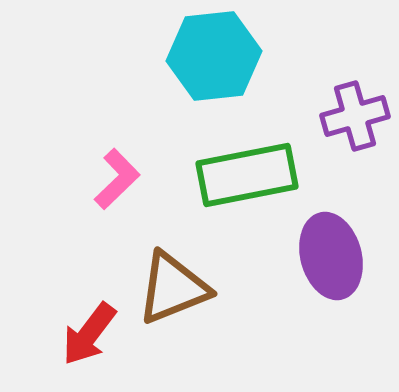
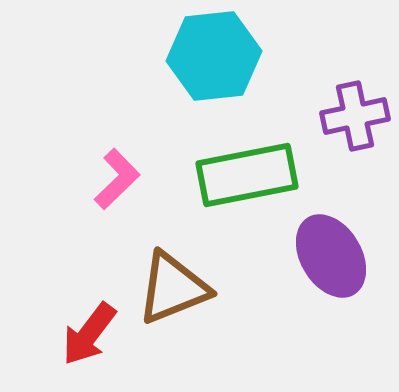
purple cross: rotated 4 degrees clockwise
purple ellipse: rotated 16 degrees counterclockwise
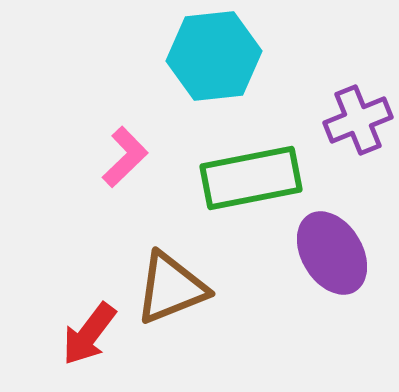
purple cross: moved 3 px right, 4 px down; rotated 10 degrees counterclockwise
green rectangle: moved 4 px right, 3 px down
pink L-shape: moved 8 px right, 22 px up
purple ellipse: moved 1 px right, 3 px up
brown triangle: moved 2 px left
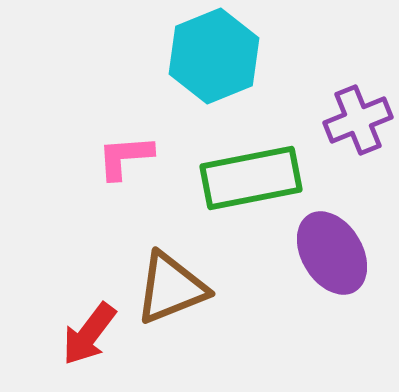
cyan hexagon: rotated 16 degrees counterclockwise
pink L-shape: rotated 140 degrees counterclockwise
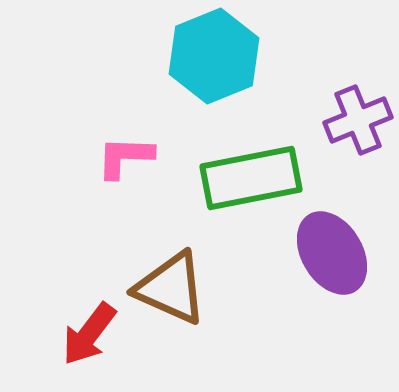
pink L-shape: rotated 6 degrees clockwise
brown triangle: rotated 46 degrees clockwise
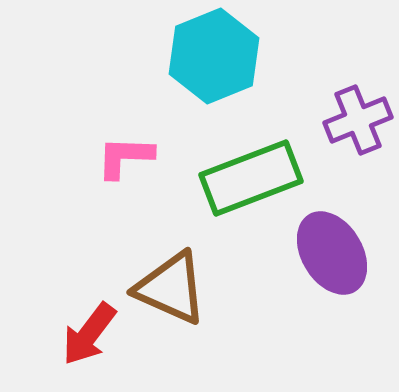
green rectangle: rotated 10 degrees counterclockwise
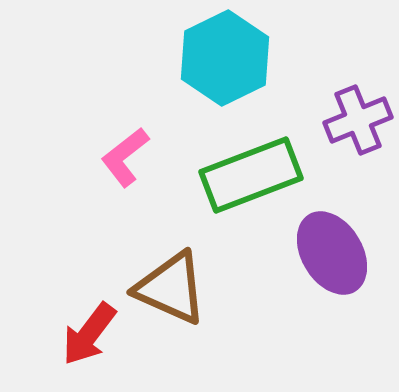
cyan hexagon: moved 11 px right, 2 px down; rotated 4 degrees counterclockwise
pink L-shape: rotated 40 degrees counterclockwise
green rectangle: moved 3 px up
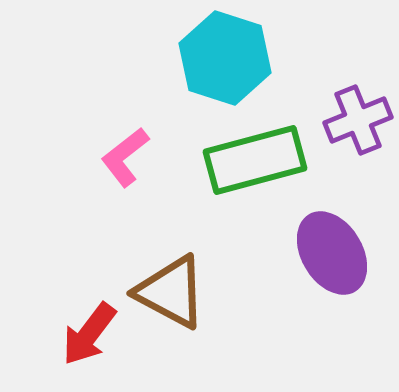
cyan hexagon: rotated 16 degrees counterclockwise
green rectangle: moved 4 px right, 15 px up; rotated 6 degrees clockwise
brown triangle: moved 4 px down; rotated 4 degrees clockwise
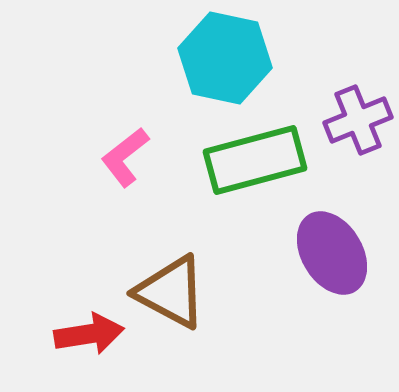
cyan hexagon: rotated 6 degrees counterclockwise
red arrow: rotated 136 degrees counterclockwise
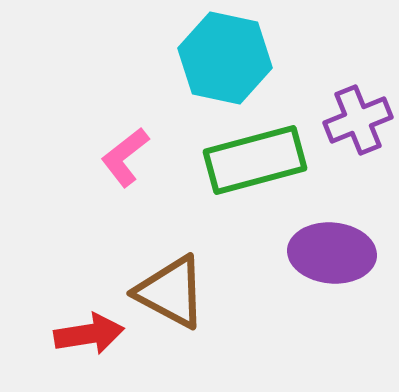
purple ellipse: rotated 54 degrees counterclockwise
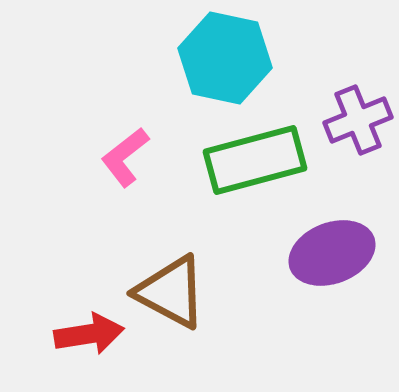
purple ellipse: rotated 26 degrees counterclockwise
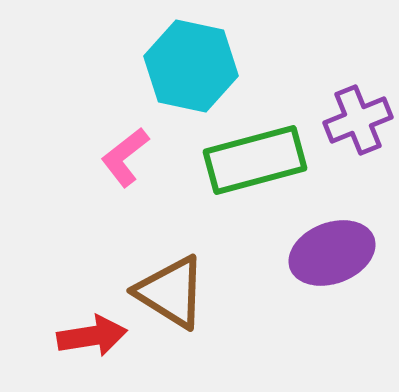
cyan hexagon: moved 34 px left, 8 px down
brown triangle: rotated 4 degrees clockwise
red arrow: moved 3 px right, 2 px down
